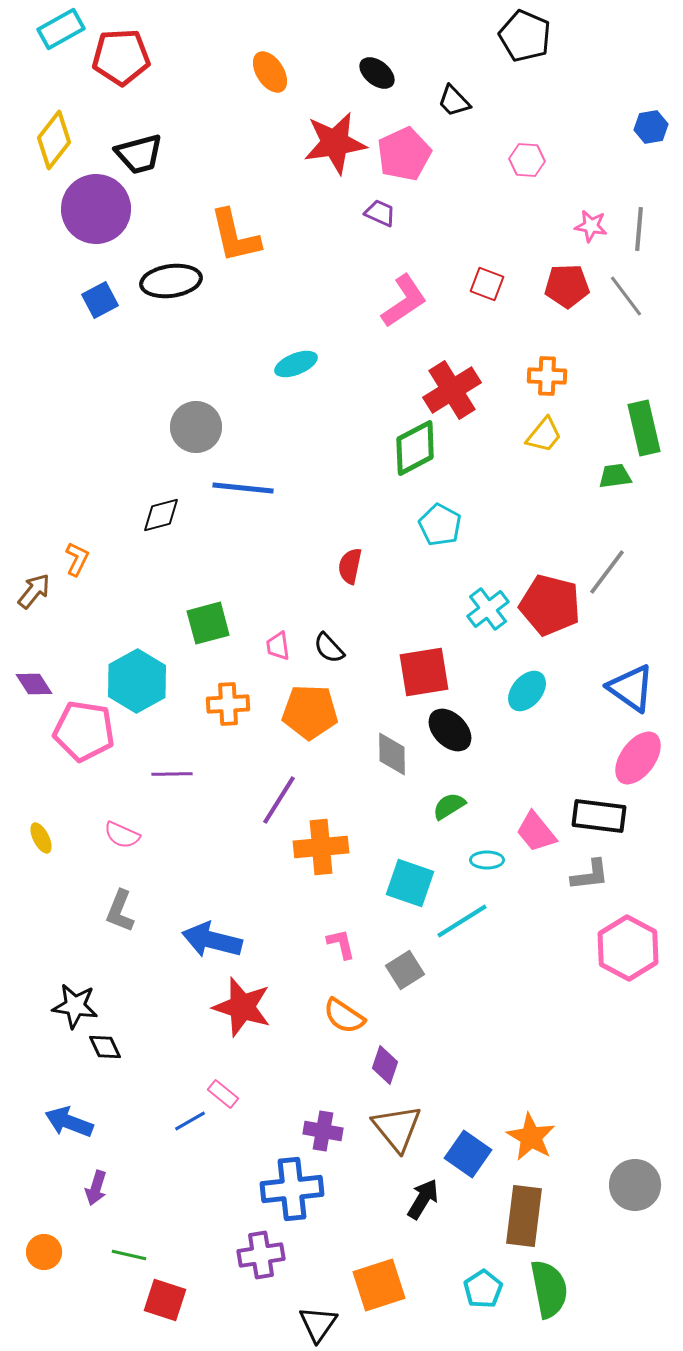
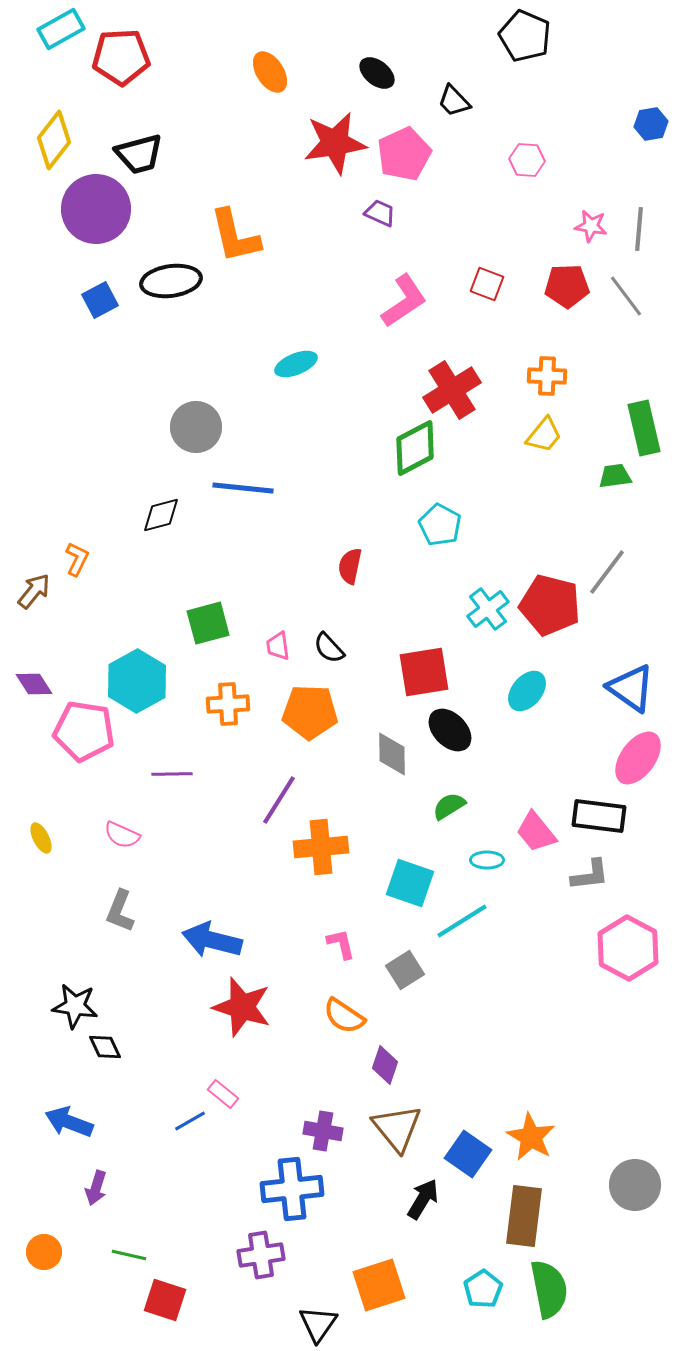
blue hexagon at (651, 127): moved 3 px up
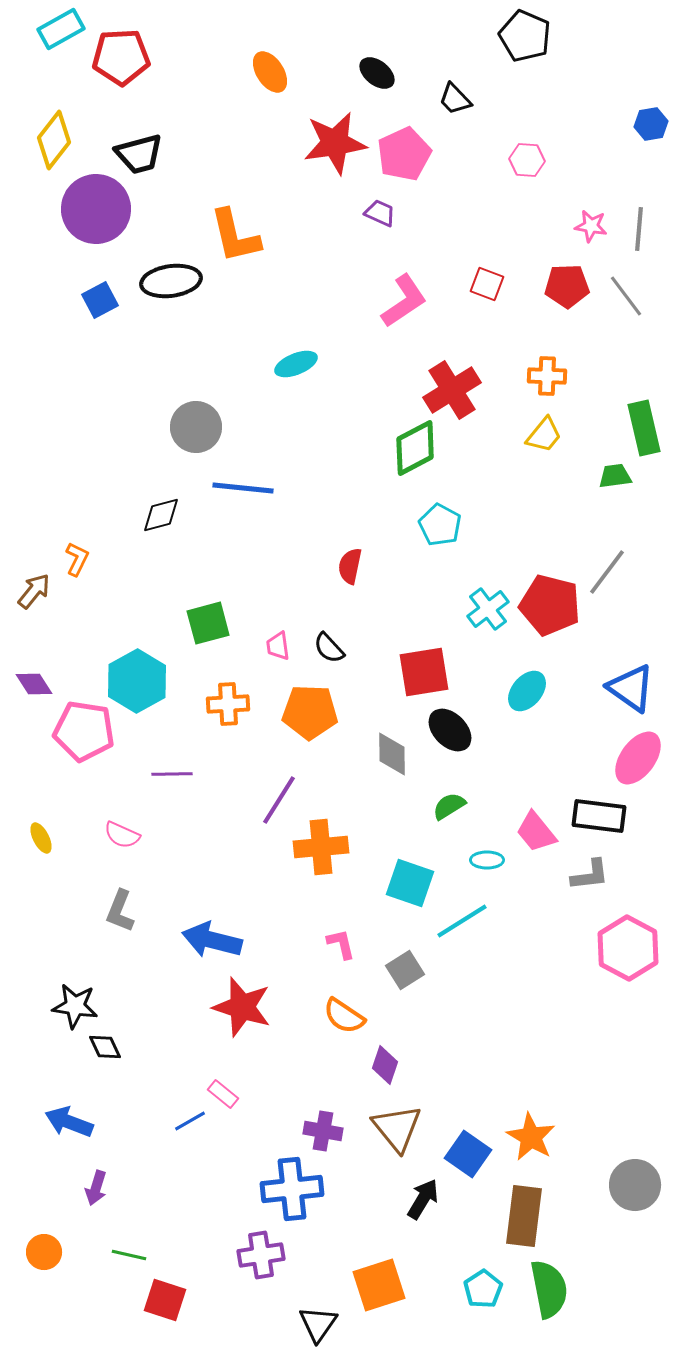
black trapezoid at (454, 101): moved 1 px right, 2 px up
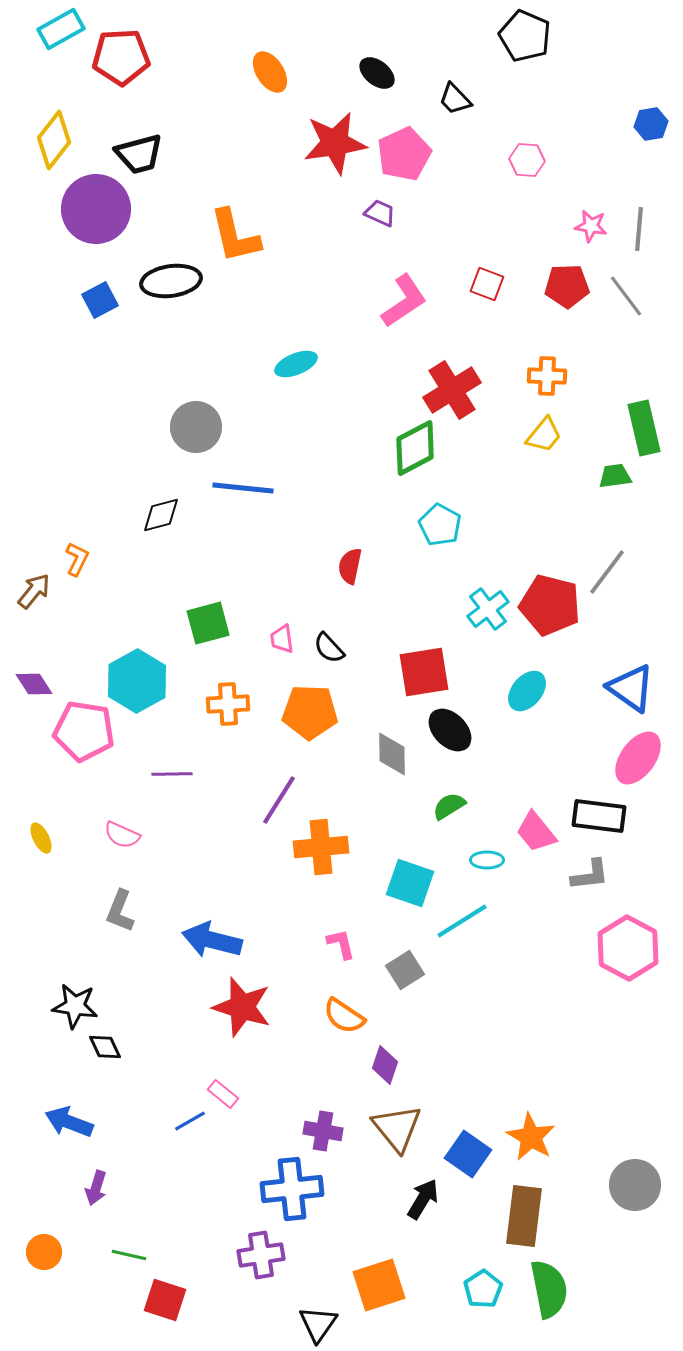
pink trapezoid at (278, 646): moved 4 px right, 7 px up
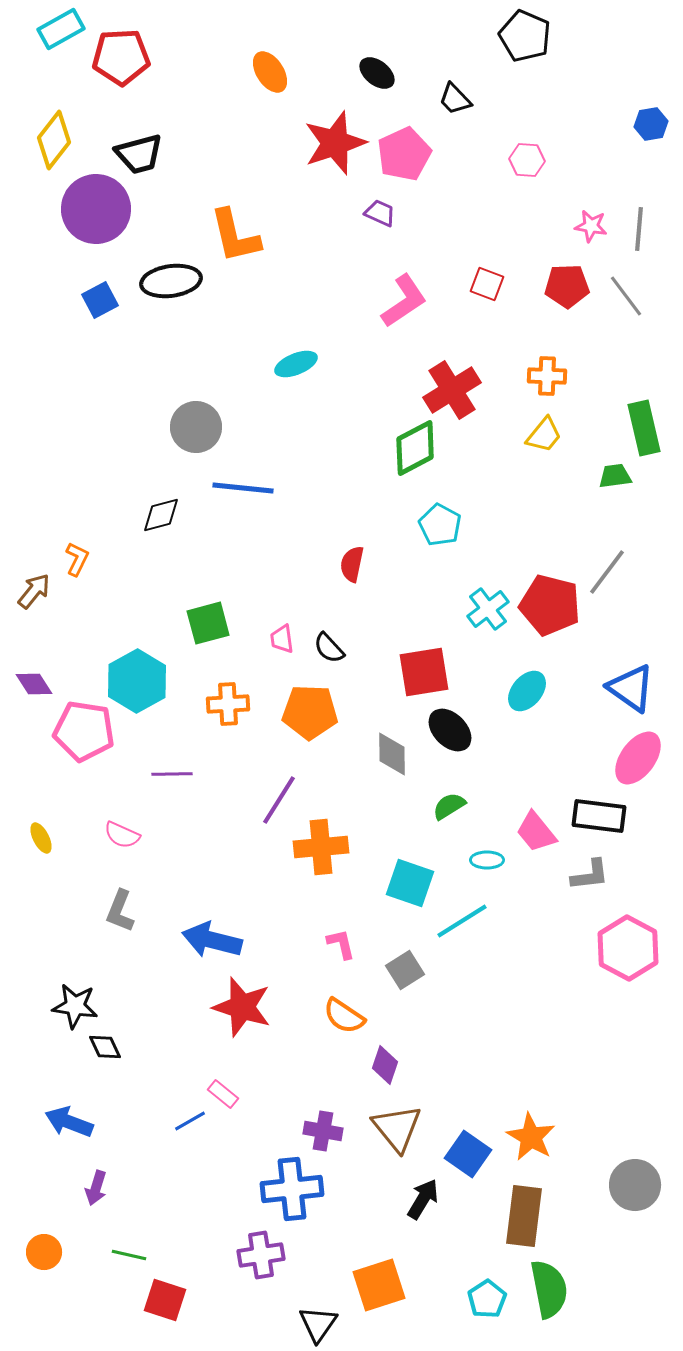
red star at (335, 143): rotated 10 degrees counterclockwise
red semicircle at (350, 566): moved 2 px right, 2 px up
cyan pentagon at (483, 1289): moved 4 px right, 10 px down
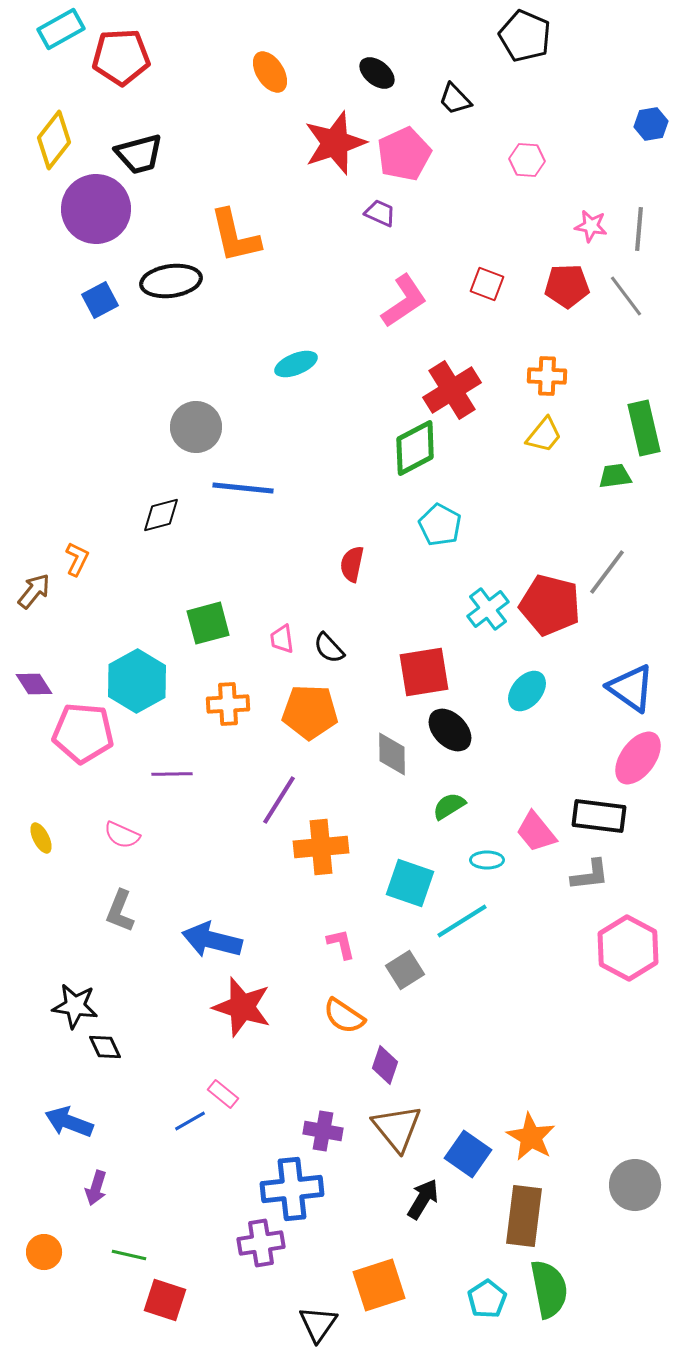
pink pentagon at (84, 731): moved 1 px left, 2 px down; rotated 4 degrees counterclockwise
purple cross at (261, 1255): moved 12 px up
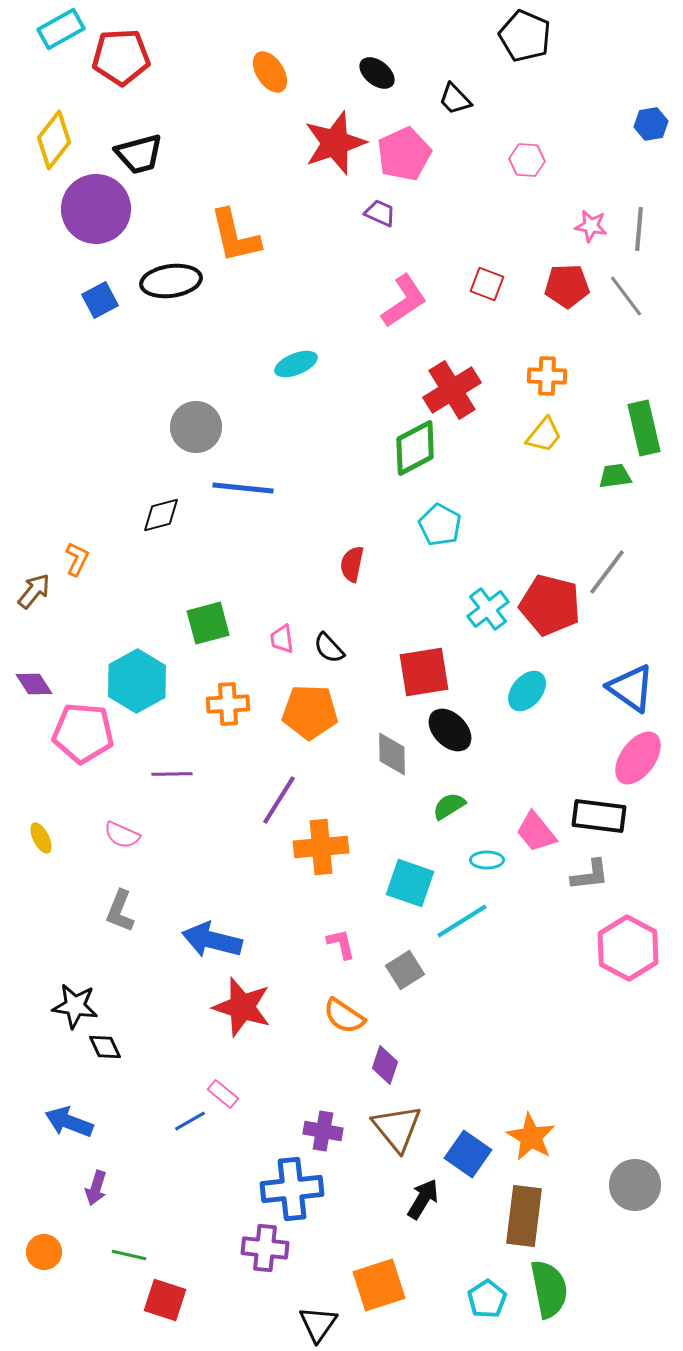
purple cross at (261, 1243): moved 4 px right, 5 px down; rotated 15 degrees clockwise
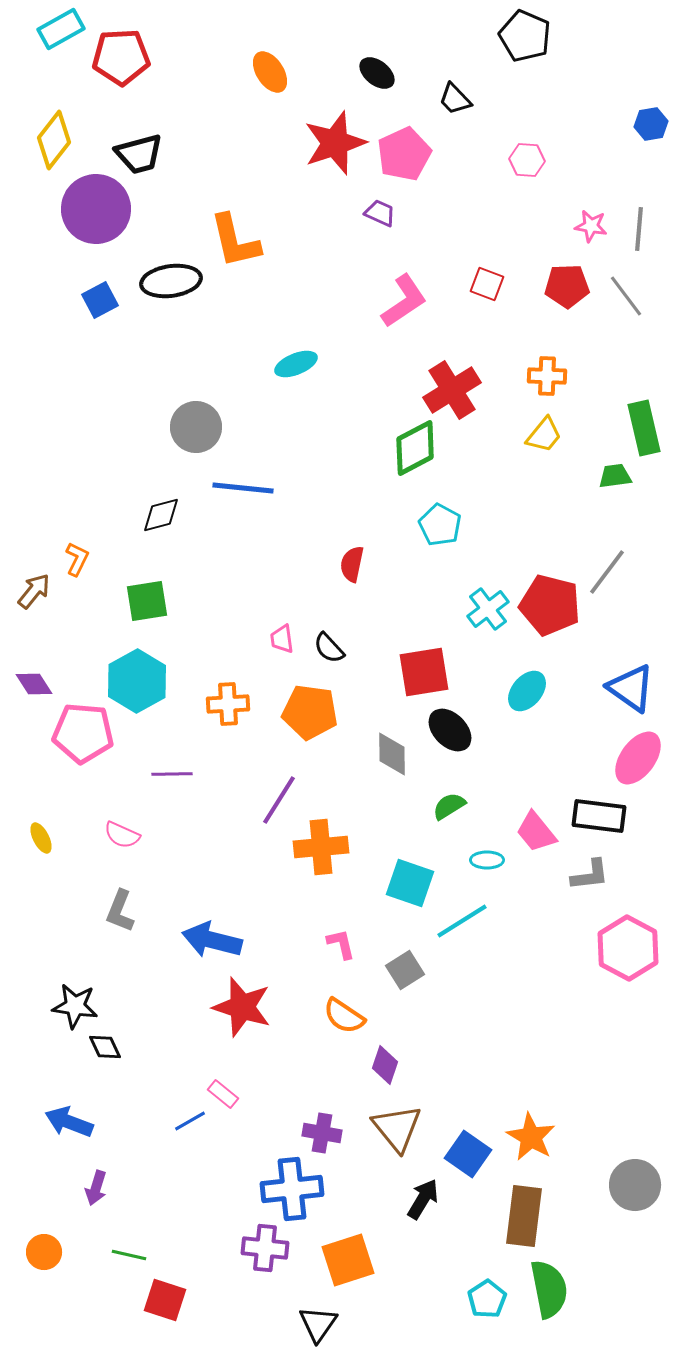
orange L-shape at (235, 236): moved 5 px down
green square at (208, 623): moved 61 px left, 22 px up; rotated 6 degrees clockwise
orange pentagon at (310, 712): rotated 6 degrees clockwise
purple cross at (323, 1131): moved 1 px left, 2 px down
orange square at (379, 1285): moved 31 px left, 25 px up
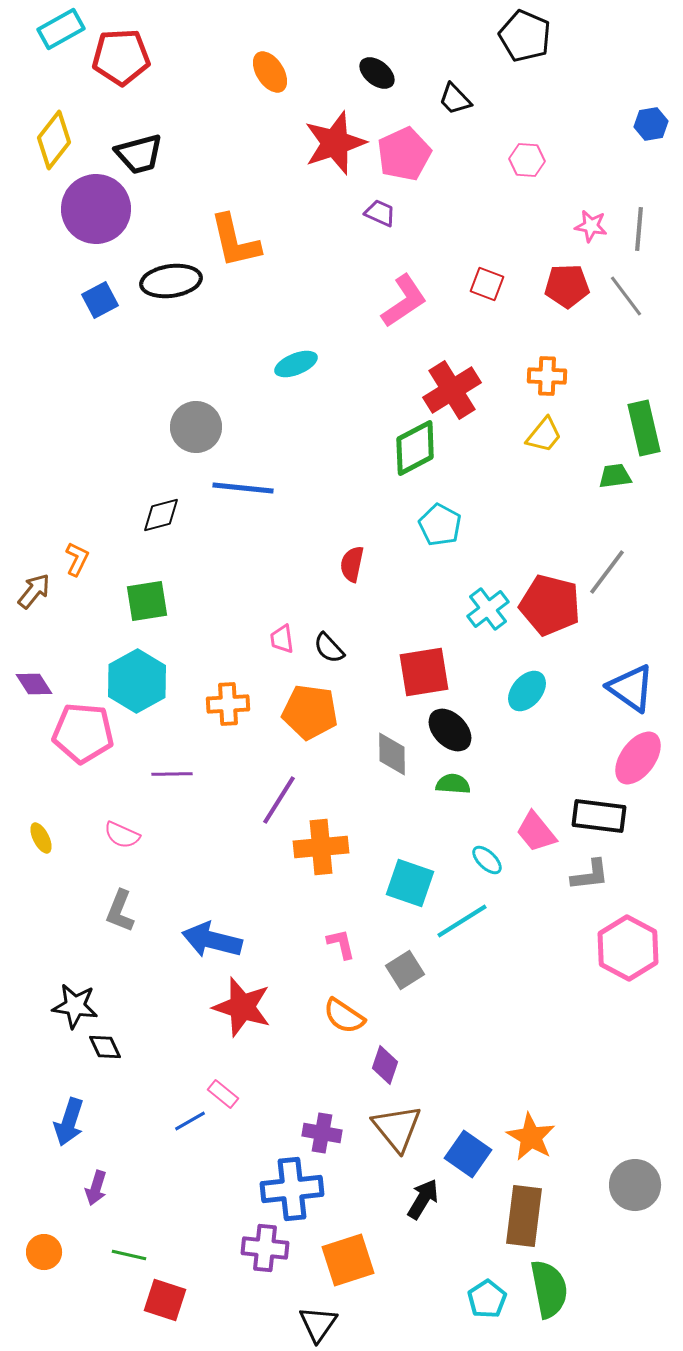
green semicircle at (449, 806): moved 4 px right, 22 px up; rotated 36 degrees clockwise
cyan ellipse at (487, 860): rotated 44 degrees clockwise
blue arrow at (69, 1122): rotated 93 degrees counterclockwise
